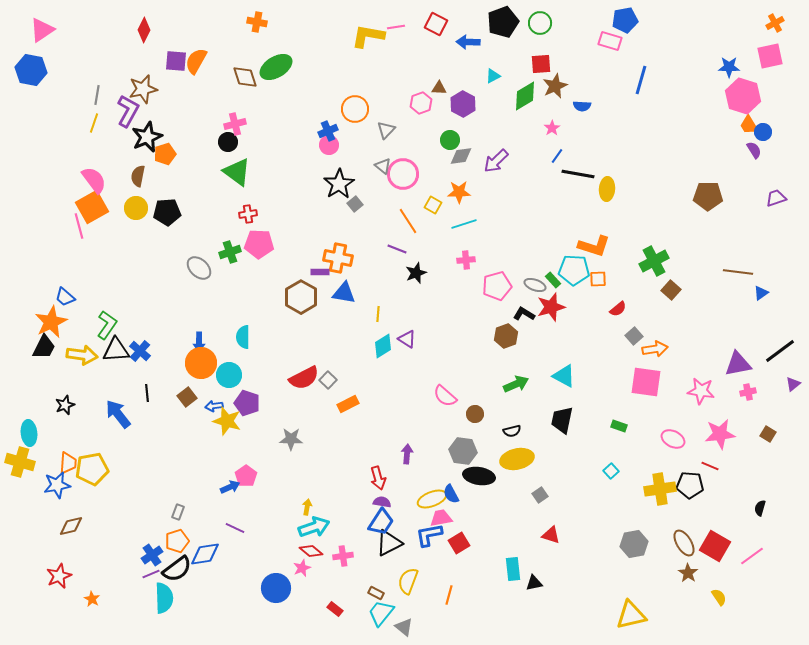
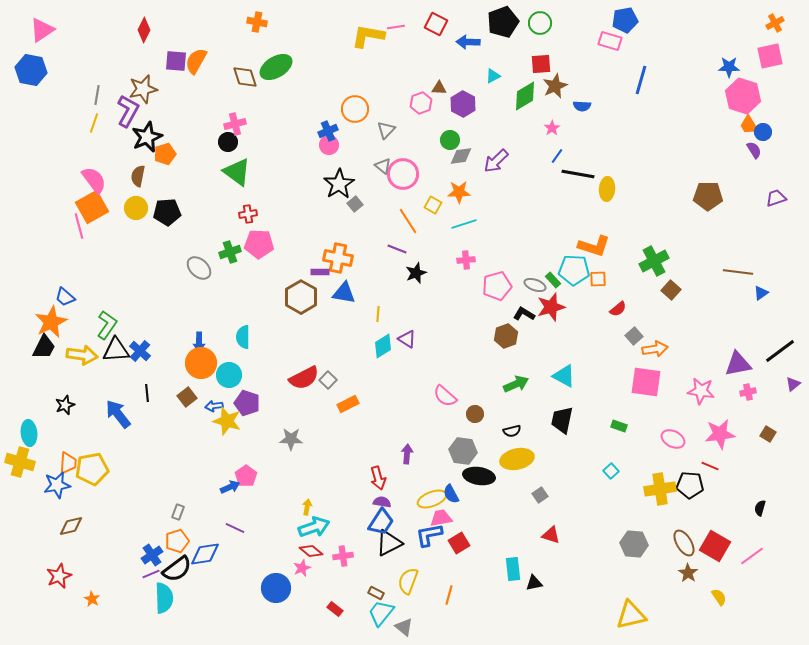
gray hexagon at (634, 544): rotated 16 degrees clockwise
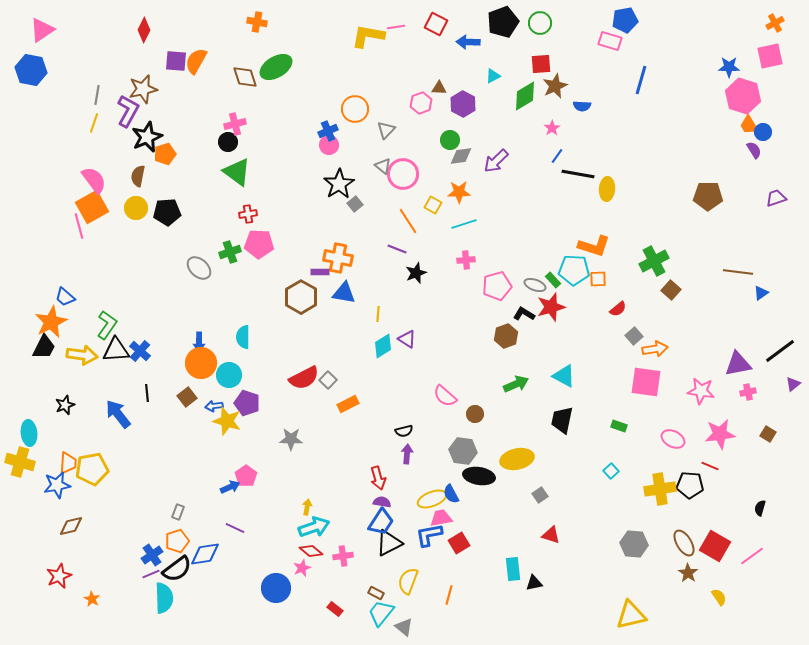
black semicircle at (512, 431): moved 108 px left
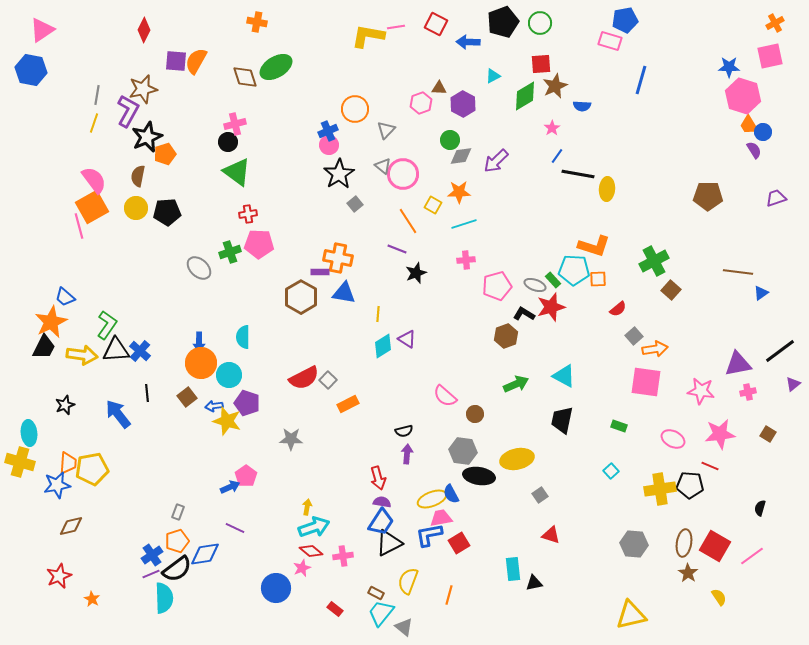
black star at (339, 184): moved 10 px up
brown ellipse at (684, 543): rotated 40 degrees clockwise
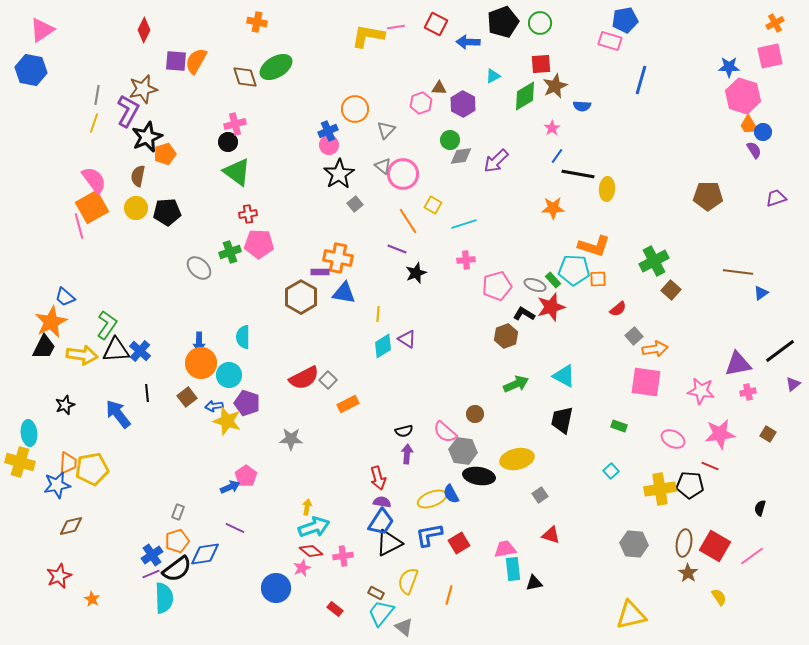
orange star at (459, 192): moved 94 px right, 16 px down
pink semicircle at (445, 396): moved 36 px down
pink trapezoid at (441, 518): moved 64 px right, 31 px down
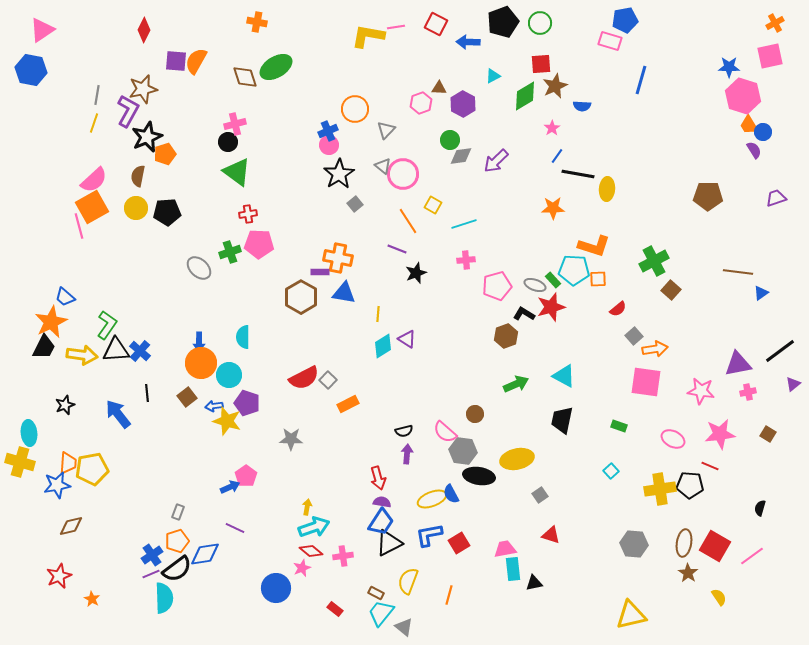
pink semicircle at (94, 180): rotated 84 degrees clockwise
